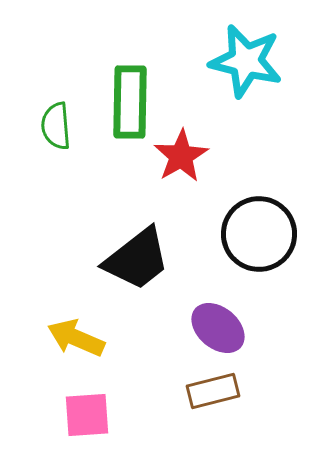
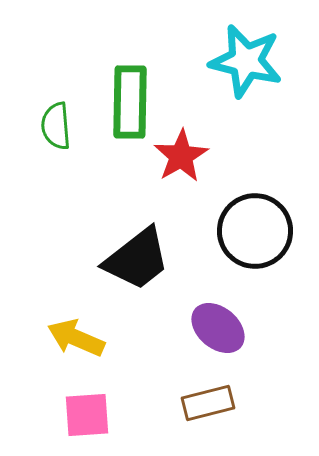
black circle: moved 4 px left, 3 px up
brown rectangle: moved 5 px left, 12 px down
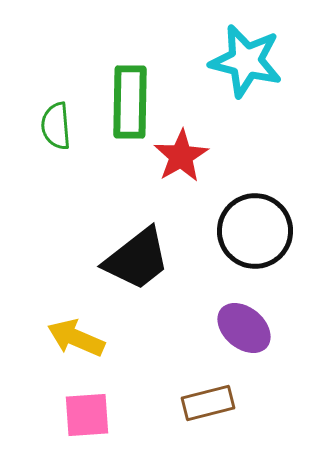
purple ellipse: moved 26 px right
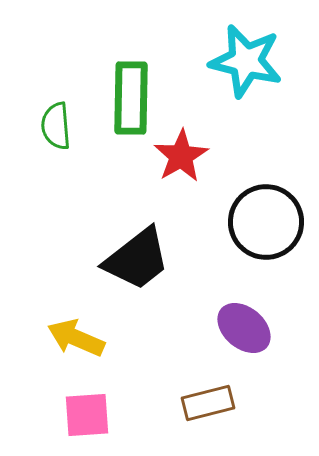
green rectangle: moved 1 px right, 4 px up
black circle: moved 11 px right, 9 px up
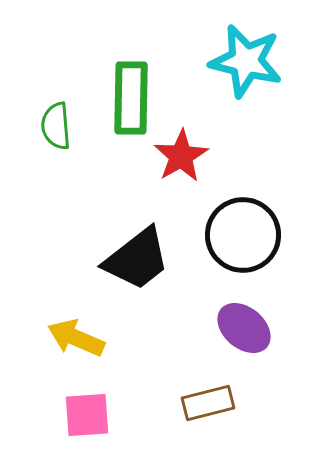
black circle: moved 23 px left, 13 px down
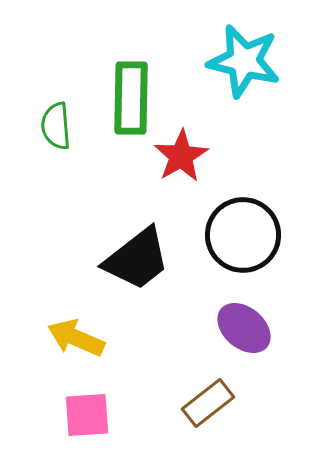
cyan star: moved 2 px left
brown rectangle: rotated 24 degrees counterclockwise
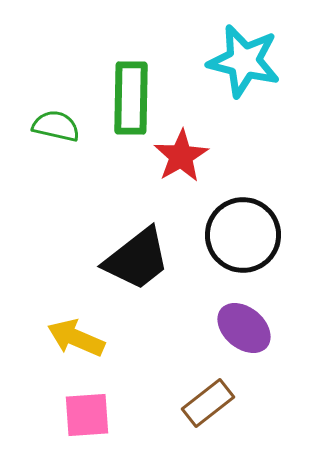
green semicircle: rotated 108 degrees clockwise
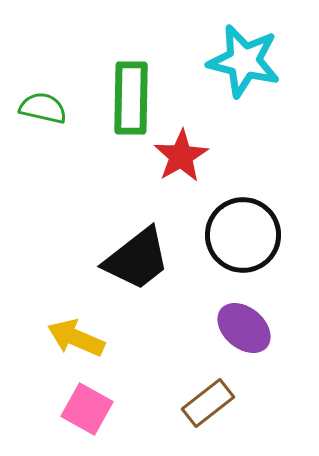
green semicircle: moved 13 px left, 18 px up
pink square: moved 6 px up; rotated 33 degrees clockwise
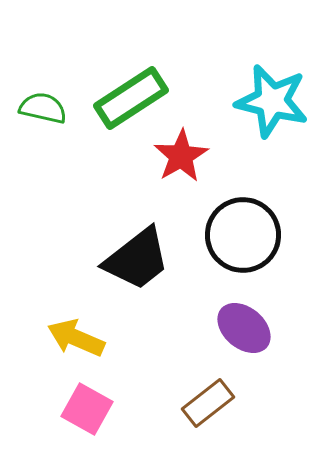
cyan star: moved 28 px right, 40 px down
green rectangle: rotated 56 degrees clockwise
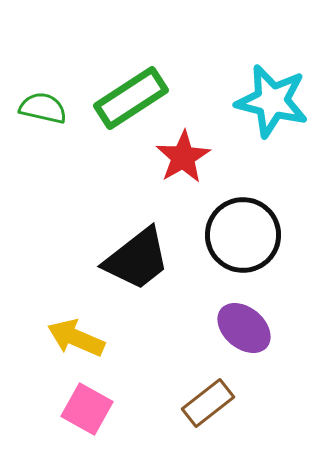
red star: moved 2 px right, 1 px down
